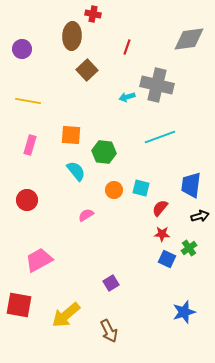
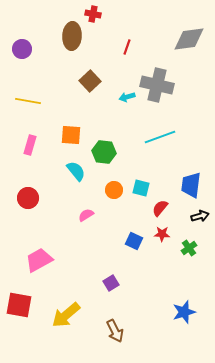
brown square: moved 3 px right, 11 px down
red circle: moved 1 px right, 2 px up
blue square: moved 33 px left, 18 px up
brown arrow: moved 6 px right
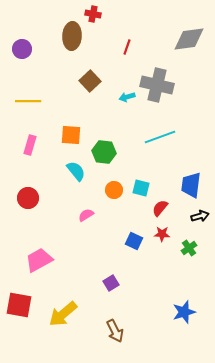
yellow line: rotated 10 degrees counterclockwise
yellow arrow: moved 3 px left, 1 px up
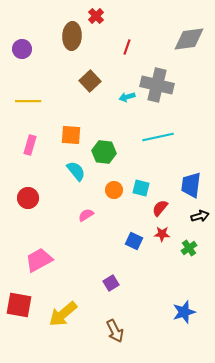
red cross: moved 3 px right, 2 px down; rotated 35 degrees clockwise
cyan line: moved 2 px left; rotated 8 degrees clockwise
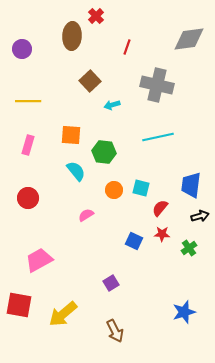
cyan arrow: moved 15 px left, 8 px down
pink rectangle: moved 2 px left
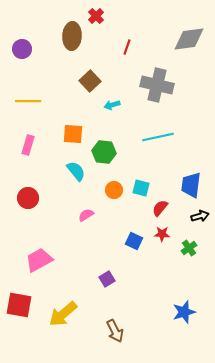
orange square: moved 2 px right, 1 px up
purple square: moved 4 px left, 4 px up
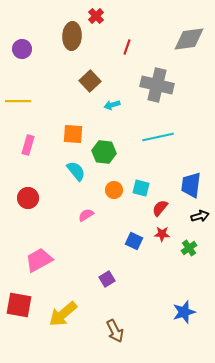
yellow line: moved 10 px left
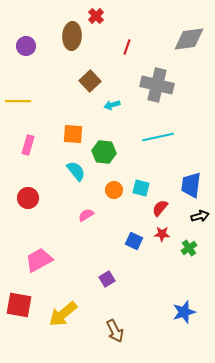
purple circle: moved 4 px right, 3 px up
